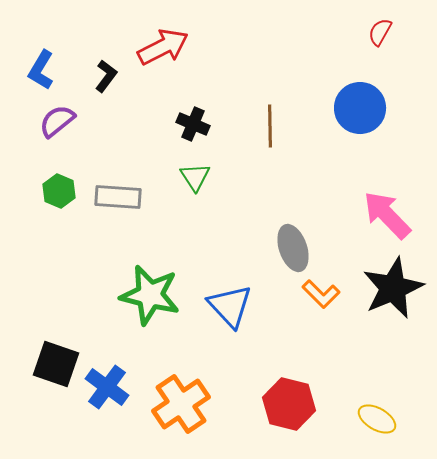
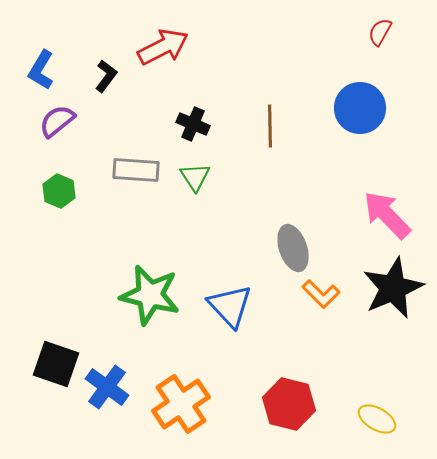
gray rectangle: moved 18 px right, 27 px up
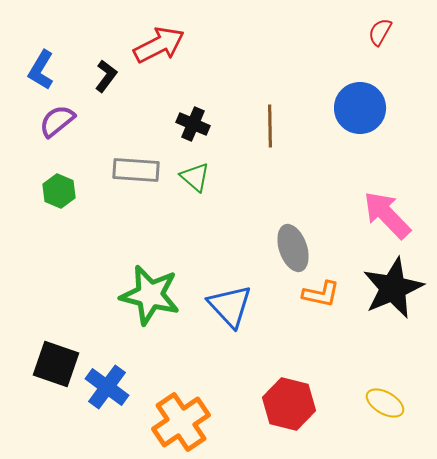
red arrow: moved 4 px left, 2 px up
green triangle: rotated 16 degrees counterclockwise
orange L-shape: rotated 33 degrees counterclockwise
orange cross: moved 18 px down
yellow ellipse: moved 8 px right, 16 px up
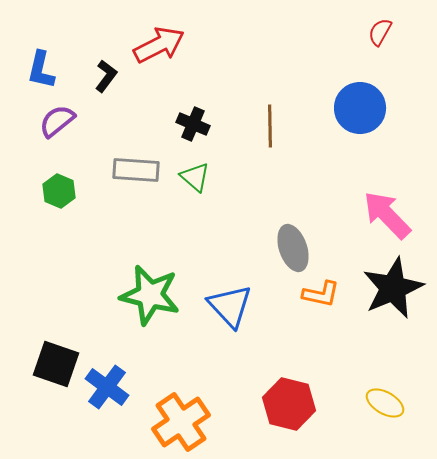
blue L-shape: rotated 18 degrees counterclockwise
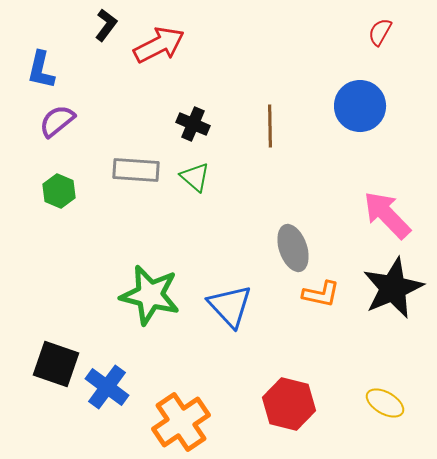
black L-shape: moved 51 px up
blue circle: moved 2 px up
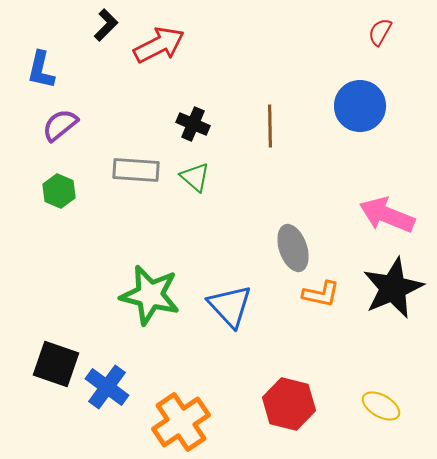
black L-shape: rotated 8 degrees clockwise
purple semicircle: moved 3 px right, 4 px down
pink arrow: rotated 24 degrees counterclockwise
yellow ellipse: moved 4 px left, 3 px down
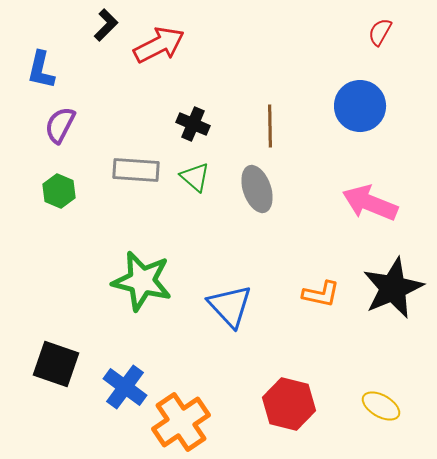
purple semicircle: rotated 24 degrees counterclockwise
pink arrow: moved 17 px left, 12 px up
gray ellipse: moved 36 px left, 59 px up
green star: moved 8 px left, 14 px up
blue cross: moved 18 px right
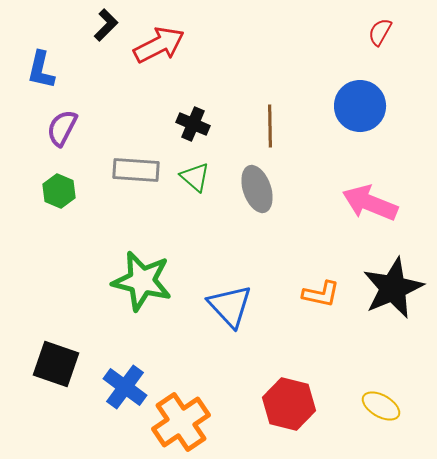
purple semicircle: moved 2 px right, 3 px down
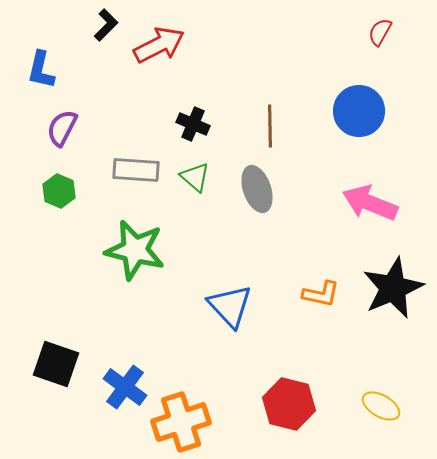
blue circle: moved 1 px left, 5 px down
green star: moved 7 px left, 31 px up
orange cross: rotated 16 degrees clockwise
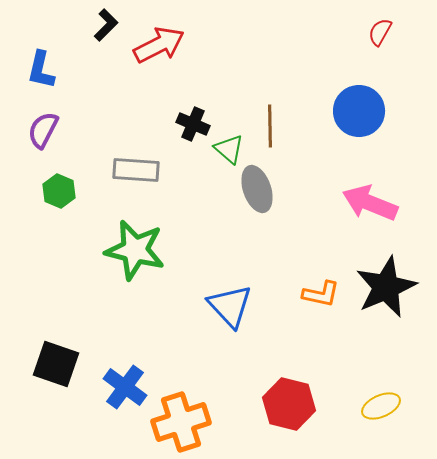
purple semicircle: moved 19 px left, 2 px down
green triangle: moved 34 px right, 28 px up
black star: moved 7 px left, 1 px up
yellow ellipse: rotated 54 degrees counterclockwise
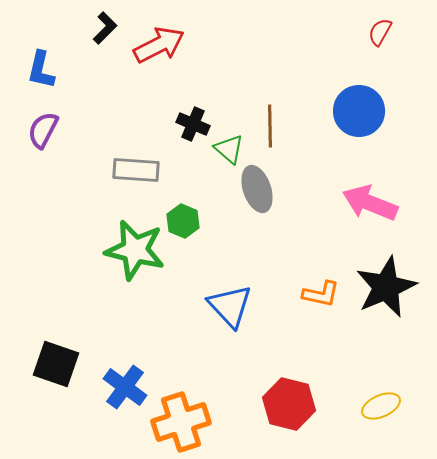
black L-shape: moved 1 px left, 3 px down
green hexagon: moved 124 px right, 30 px down
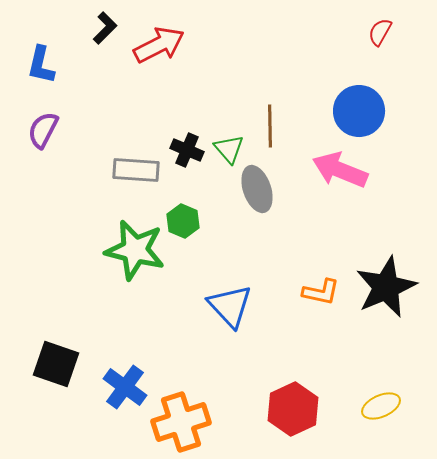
blue L-shape: moved 5 px up
black cross: moved 6 px left, 26 px down
green triangle: rotated 8 degrees clockwise
pink arrow: moved 30 px left, 33 px up
orange L-shape: moved 2 px up
red hexagon: moved 4 px right, 5 px down; rotated 21 degrees clockwise
